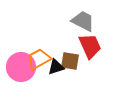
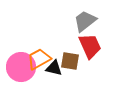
gray trapezoid: moved 2 px right; rotated 65 degrees counterclockwise
black triangle: moved 2 px left, 1 px down; rotated 30 degrees clockwise
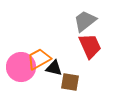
brown square: moved 21 px down
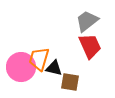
gray trapezoid: moved 2 px right
orange trapezoid: rotated 45 degrees counterclockwise
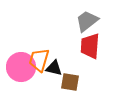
red trapezoid: rotated 152 degrees counterclockwise
orange trapezoid: moved 1 px down
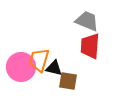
gray trapezoid: rotated 60 degrees clockwise
brown square: moved 2 px left, 1 px up
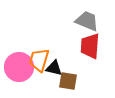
pink circle: moved 2 px left
